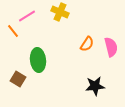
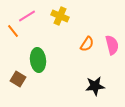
yellow cross: moved 4 px down
pink semicircle: moved 1 px right, 2 px up
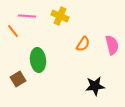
pink line: rotated 36 degrees clockwise
orange semicircle: moved 4 px left
brown square: rotated 28 degrees clockwise
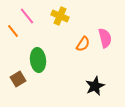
pink line: rotated 48 degrees clockwise
pink semicircle: moved 7 px left, 7 px up
black star: rotated 18 degrees counterclockwise
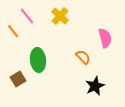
yellow cross: rotated 18 degrees clockwise
orange semicircle: moved 13 px down; rotated 77 degrees counterclockwise
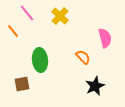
pink line: moved 3 px up
green ellipse: moved 2 px right
brown square: moved 4 px right, 5 px down; rotated 21 degrees clockwise
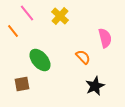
green ellipse: rotated 35 degrees counterclockwise
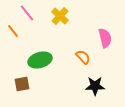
green ellipse: rotated 65 degrees counterclockwise
black star: rotated 24 degrees clockwise
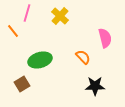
pink line: rotated 54 degrees clockwise
brown square: rotated 21 degrees counterclockwise
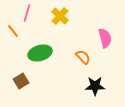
green ellipse: moved 7 px up
brown square: moved 1 px left, 3 px up
